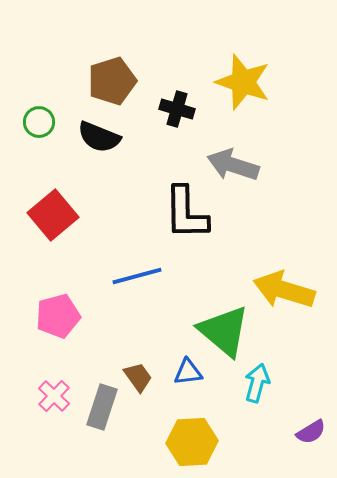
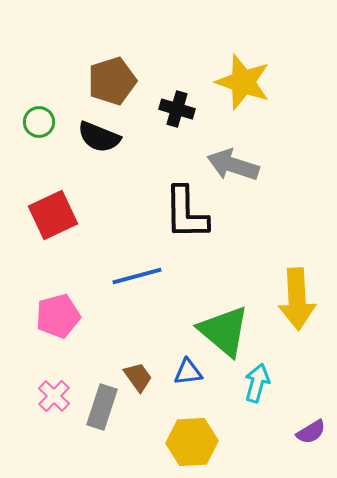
red square: rotated 15 degrees clockwise
yellow arrow: moved 13 px right, 9 px down; rotated 110 degrees counterclockwise
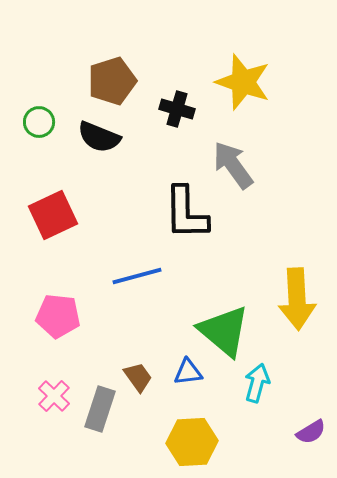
gray arrow: rotated 36 degrees clockwise
pink pentagon: rotated 21 degrees clockwise
gray rectangle: moved 2 px left, 2 px down
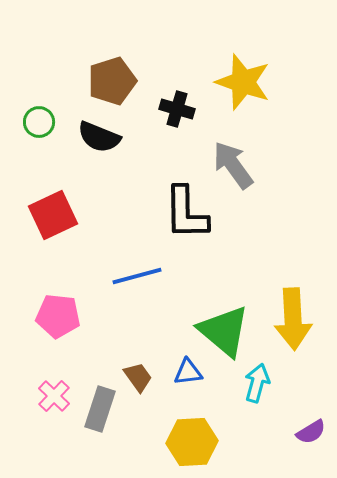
yellow arrow: moved 4 px left, 20 px down
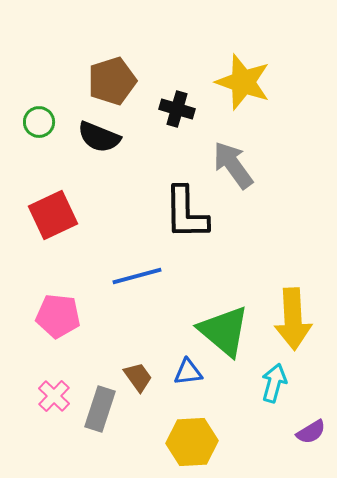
cyan arrow: moved 17 px right
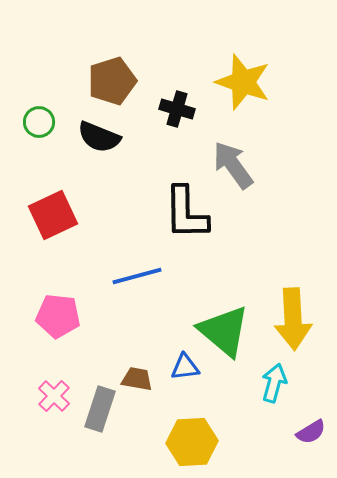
blue triangle: moved 3 px left, 5 px up
brown trapezoid: moved 1 px left, 2 px down; rotated 44 degrees counterclockwise
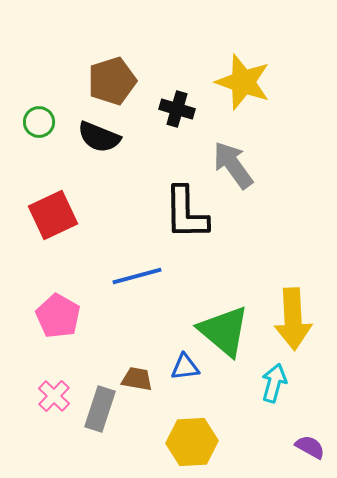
pink pentagon: rotated 24 degrees clockwise
purple semicircle: moved 1 px left, 15 px down; rotated 120 degrees counterclockwise
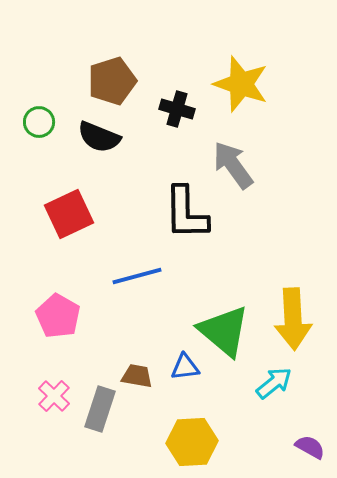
yellow star: moved 2 px left, 2 px down
red square: moved 16 px right, 1 px up
brown trapezoid: moved 3 px up
cyan arrow: rotated 36 degrees clockwise
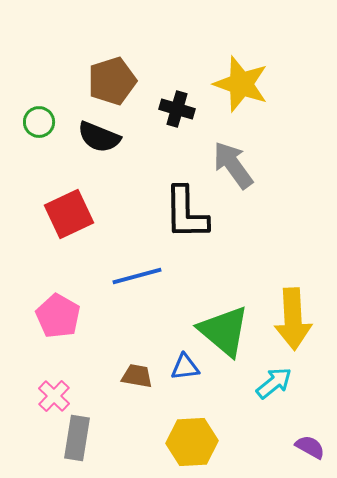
gray rectangle: moved 23 px left, 29 px down; rotated 9 degrees counterclockwise
